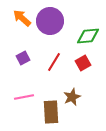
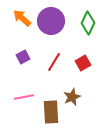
purple circle: moved 1 px right
green diamond: moved 13 px up; rotated 60 degrees counterclockwise
purple square: moved 1 px up
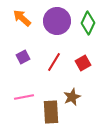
purple circle: moved 6 px right
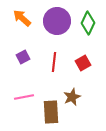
red line: rotated 24 degrees counterclockwise
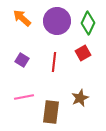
purple square: moved 1 px left, 3 px down; rotated 32 degrees counterclockwise
red square: moved 10 px up
brown star: moved 8 px right, 1 px down
brown rectangle: rotated 10 degrees clockwise
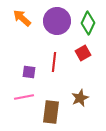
purple square: moved 7 px right, 12 px down; rotated 24 degrees counterclockwise
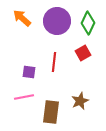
brown star: moved 3 px down
